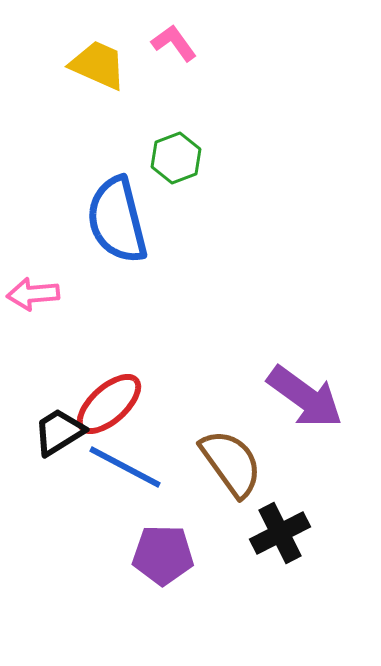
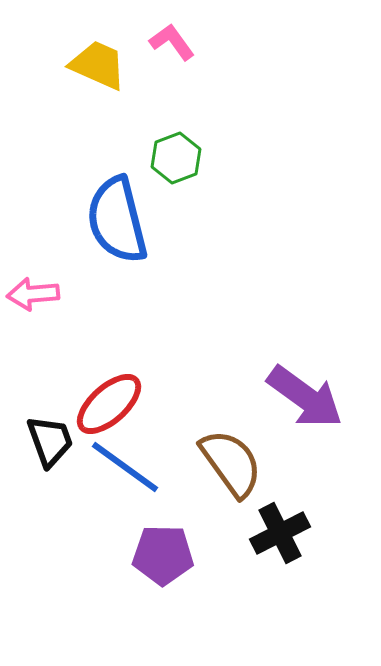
pink L-shape: moved 2 px left, 1 px up
black trapezoid: moved 9 px left, 9 px down; rotated 102 degrees clockwise
blue line: rotated 8 degrees clockwise
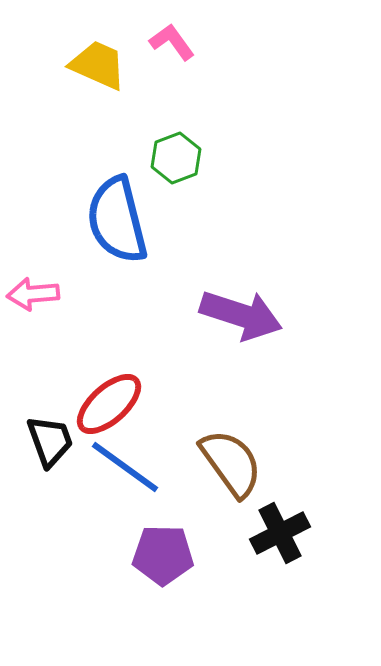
purple arrow: moved 64 px left, 82 px up; rotated 18 degrees counterclockwise
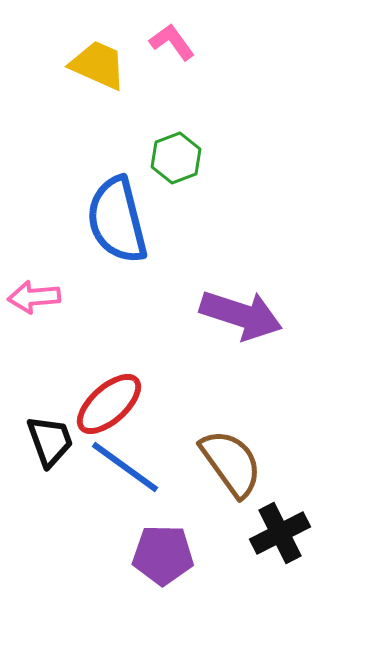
pink arrow: moved 1 px right, 3 px down
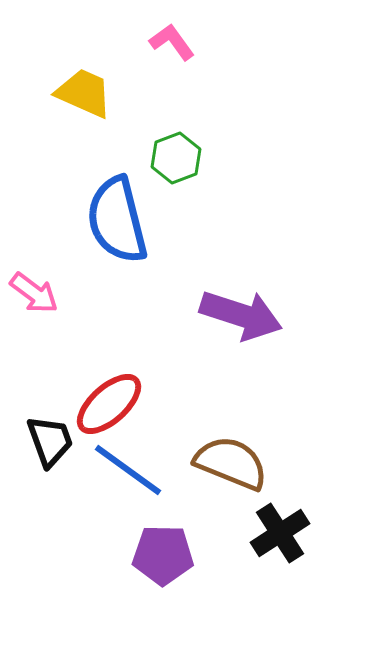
yellow trapezoid: moved 14 px left, 28 px down
pink arrow: moved 4 px up; rotated 138 degrees counterclockwise
brown semicircle: rotated 32 degrees counterclockwise
blue line: moved 3 px right, 3 px down
black cross: rotated 6 degrees counterclockwise
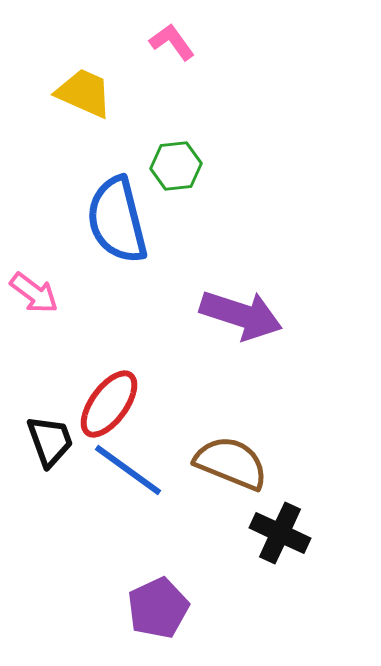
green hexagon: moved 8 px down; rotated 15 degrees clockwise
red ellipse: rotated 12 degrees counterclockwise
black cross: rotated 32 degrees counterclockwise
purple pentagon: moved 5 px left, 53 px down; rotated 26 degrees counterclockwise
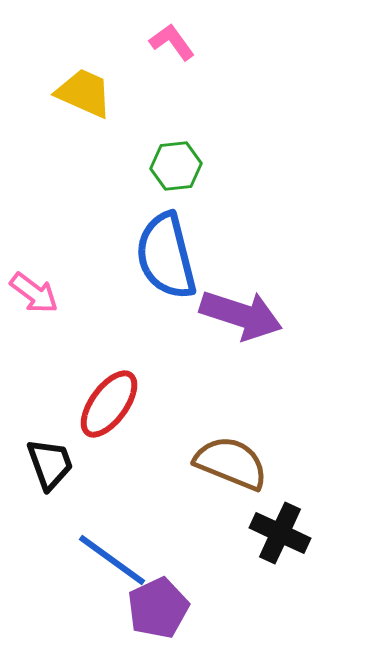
blue semicircle: moved 49 px right, 36 px down
black trapezoid: moved 23 px down
blue line: moved 16 px left, 90 px down
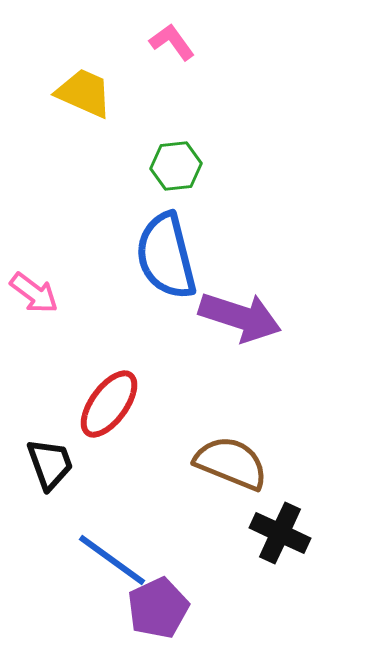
purple arrow: moved 1 px left, 2 px down
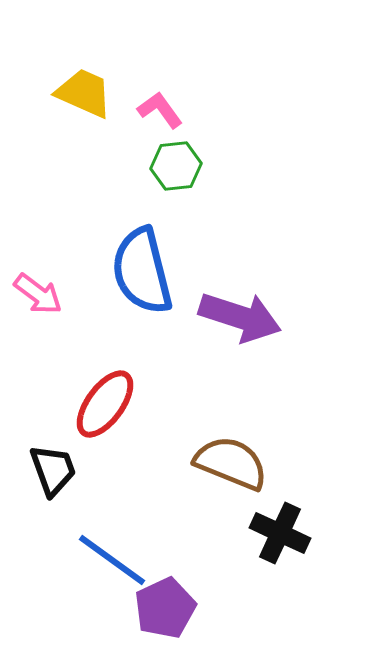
pink L-shape: moved 12 px left, 68 px down
blue semicircle: moved 24 px left, 15 px down
pink arrow: moved 4 px right, 1 px down
red ellipse: moved 4 px left
black trapezoid: moved 3 px right, 6 px down
purple pentagon: moved 7 px right
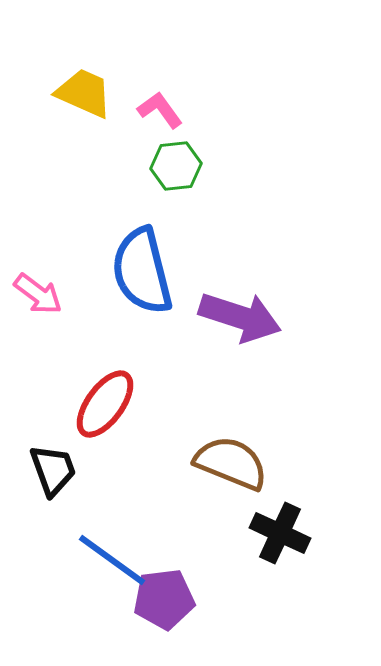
purple pentagon: moved 1 px left, 9 px up; rotated 18 degrees clockwise
